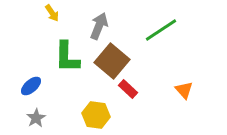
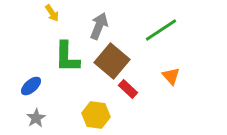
orange triangle: moved 13 px left, 14 px up
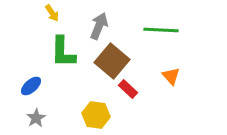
green line: rotated 36 degrees clockwise
green L-shape: moved 4 px left, 5 px up
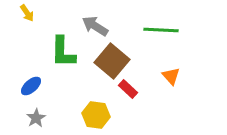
yellow arrow: moved 25 px left
gray arrow: moved 4 px left; rotated 80 degrees counterclockwise
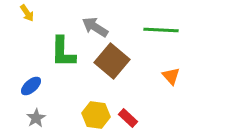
gray arrow: moved 1 px down
red rectangle: moved 29 px down
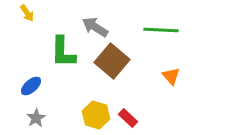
yellow hexagon: rotated 8 degrees clockwise
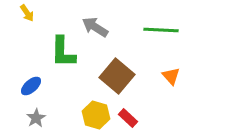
brown square: moved 5 px right, 15 px down
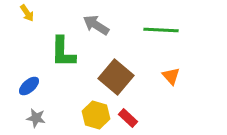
gray arrow: moved 1 px right, 2 px up
brown square: moved 1 px left, 1 px down
blue ellipse: moved 2 px left
gray star: rotated 30 degrees counterclockwise
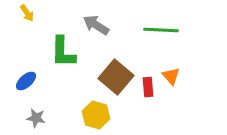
blue ellipse: moved 3 px left, 5 px up
red rectangle: moved 20 px right, 31 px up; rotated 42 degrees clockwise
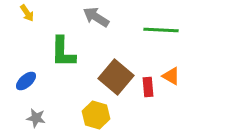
gray arrow: moved 8 px up
orange triangle: rotated 18 degrees counterclockwise
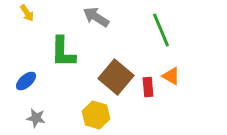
green line: rotated 64 degrees clockwise
